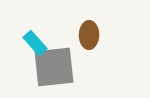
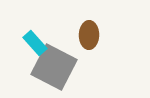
gray square: rotated 33 degrees clockwise
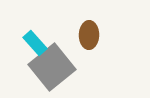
gray square: moved 2 px left; rotated 24 degrees clockwise
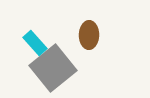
gray square: moved 1 px right, 1 px down
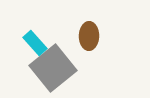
brown ellipse: moved 1 px down
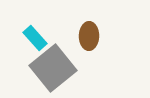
cyan rectangle: moved 5 px up
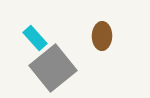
brown ellipse: moved 13 px right
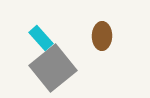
cyan rectangle: moved 6 px right
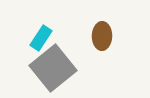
cyan rectangle: rotated 75 degrees clockwise
